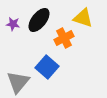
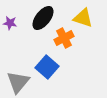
black ellipse: moved 4 px right, 2 px up
purple star: moved 3 px left, 1 px up
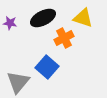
black ellipse: rotated 25 degrees clockwise
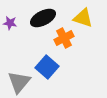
gray triangle: moved 1 px right
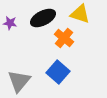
yellow triangle: moved 3 px left, 4 px up
orange cross: rotated 24 degrees counterclockwise
blue square: moved 11 px right, 5 px down
gray triangle: moved 1 px up
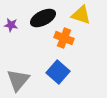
yellow triangle: moved 1 px right, 1 px down
purple star: moved 1 px right, 2 px down
orange cross: rotated 18 degrees counterclockwise
gray triangle: moved 1 px left, 1 px up
